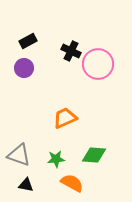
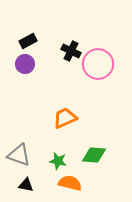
purple circle: moved 1 px right, 4 px up
green star: moved 2 px right, 2 px down; rotated 18 degrees clockwise
orange semicircle: moved 2 px left; rotated 15 degrees counterclockwise
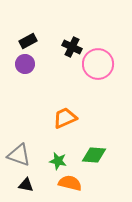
black cross: moved 1 px right, 4 px up
